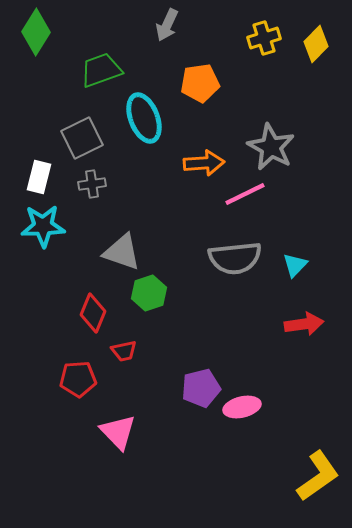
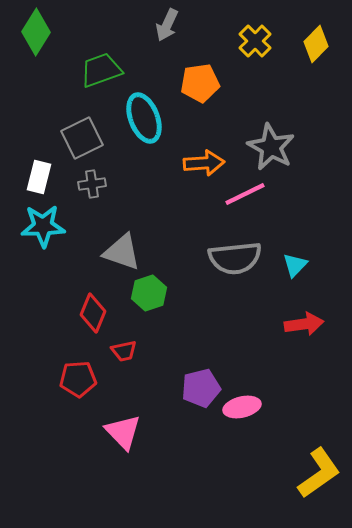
yellow cross: moved 9 px left, 3 px down; rotated 28 degrees counterclockwise
pink triangle: moved 5 px right
yellow L-shape: moved 1 px right, 3 px up
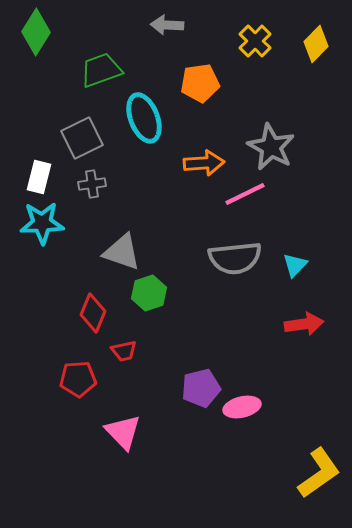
gray arrow: rotated 68 degrees clockwise
cyan star: moved 1 px left, 3 px up
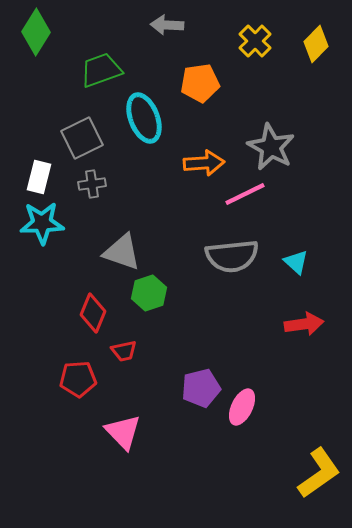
gray semicircle: moved 3 px left, 2 px up
cyan triangle: moved 1 px right, 3 px up; rotated 32 degrees counterclockwise
pink ellipse: rotated 51 degrees counterclockwise
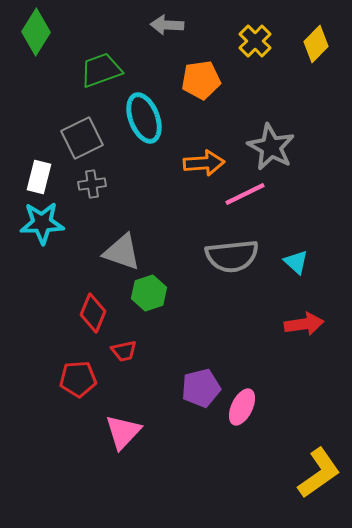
orange pentagon: moved 1 px right, 3 px up
pink triangle: rotated 27 degrees clockwise
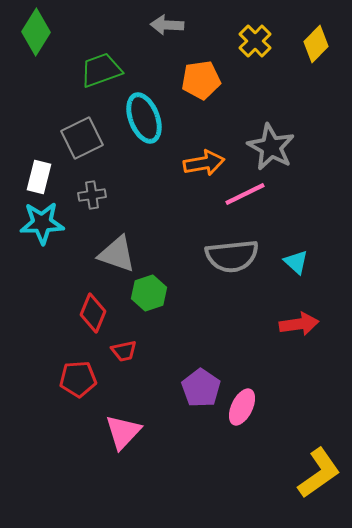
orange arrow: rotated 6 degrees counterclockwise
gray cross: moved 11 px down
gray triangle: moved 5 px left, 2 px down
red arrow: moved 5 px left
purple pentagon: rotated 24 degrees counterclockwise
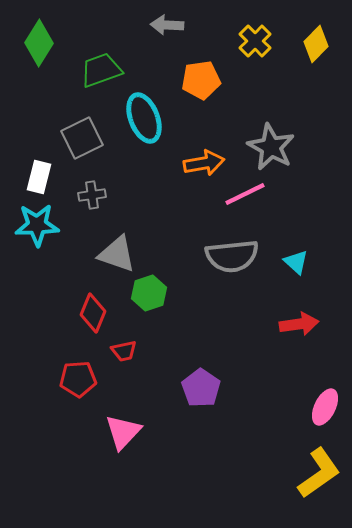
green diamond: moved 3 px right, 11 px down
cyan star: moved 5 px left, 2 px down
pink ellipse: moved 83 px right
